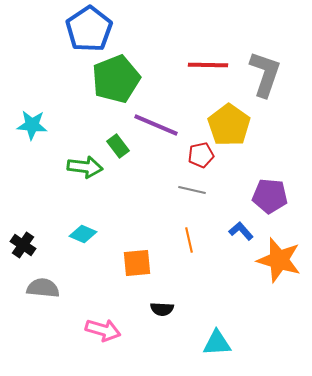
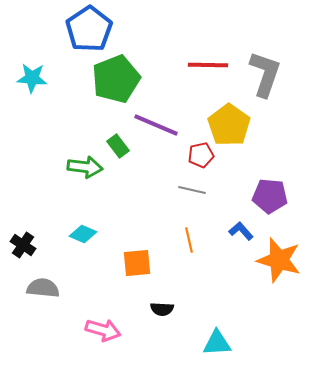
cyan star: moved 47 px up
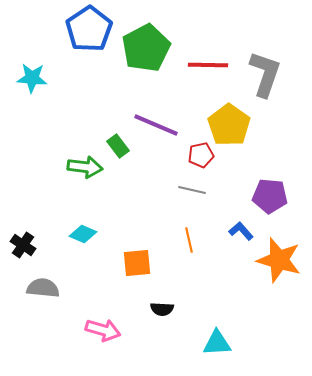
green pentagon: moved 30 px right, 31 px up; rotated 6 degrees counterclockwise
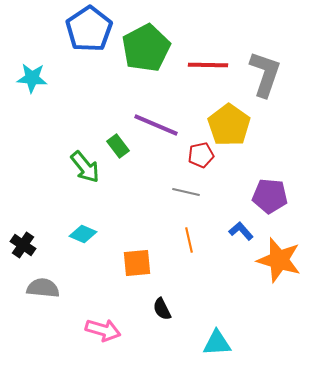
green arrow: rotated 44 degrees clockwise
gray line: moved 6 px left, 2 px down
black semicircle: rotated 60 degrees clockwise
